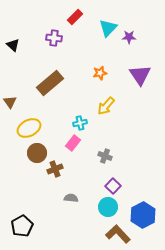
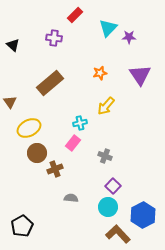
red rectangle: moved 2 px up
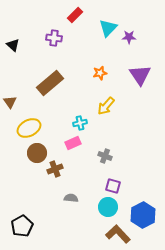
pink rectangle: rotated 28 degrees clockwise
purple square: rotated 28 degrees counterclockwise
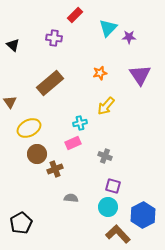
brown circle: moved 1 px down
black pentagon: moved 1 px left, 3 px up
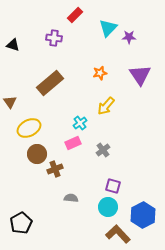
black triangle: rotated 24 degrees counterclockwise
cyan cross: rotated 24 degrees counterclockwise
gray cross: moved 2 px left, 6 px up; rotated 32 degrees clockwise
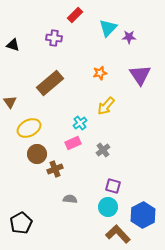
gray semicircle: moved 1 px left, 1 px down
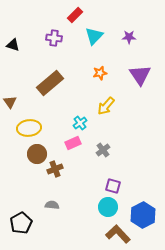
cyan triangle: moved 14 px left, 8 px down
yellow ellipse: rotated 20 degrees clockwise
gray semicircle: moved 18 px left, 6 px down
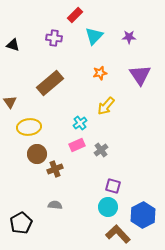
yellow ellipse: moved 1 px up
pink rectangle: moved 4 px right, 2 px down
gray cross: moved 2 px left
gray semicircle: moved 3 px right
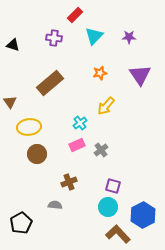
brown cross: moved 14 px right, 13 px down
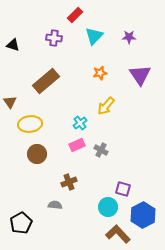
brown rectangle: moved 4 px left, 2 px up
yellow ellipse: moved 1 px right, 3 px up
gray cross: rotated 24 degrees counterclockwise
purple square: moved 10 px right, 3 px down
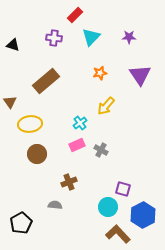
cyan triangle: moved 3 px left, 1 px down
